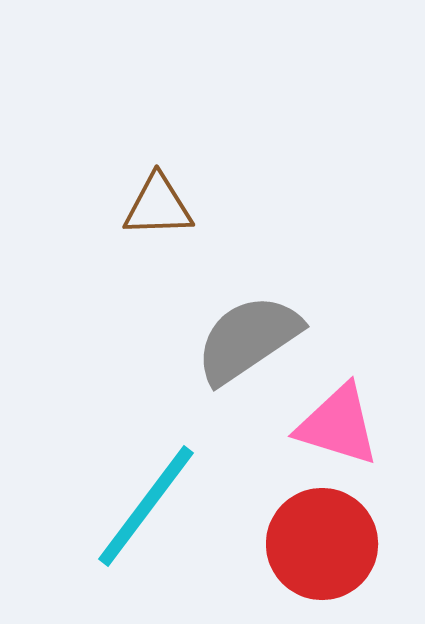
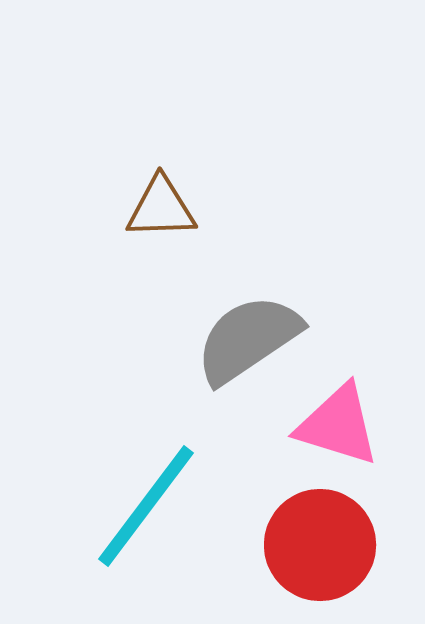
brown triangle: moved 3 px right, 2 px down
red circle: moved 2 px left, 1 px down
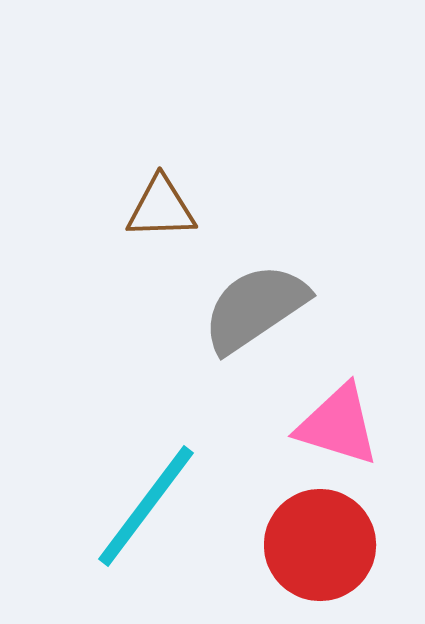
gray semicircle: moved 7 px right, 31 px up
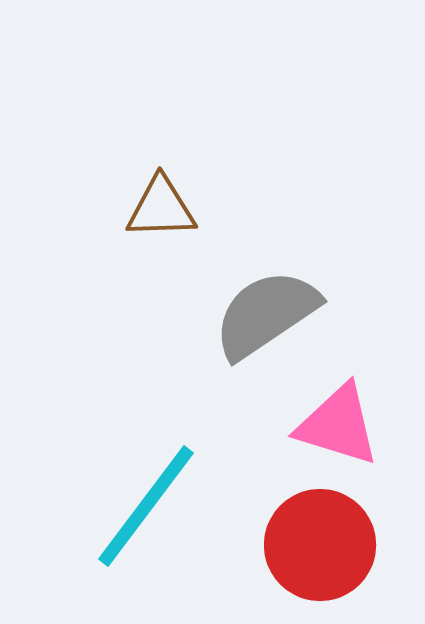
gray semicircle: moved 11 px right, 6 px down
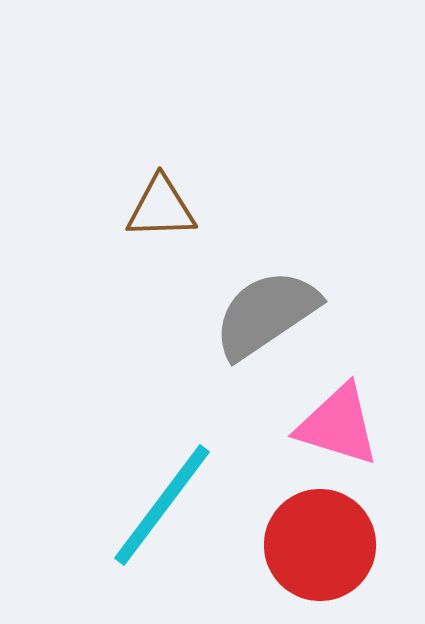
cyan line: moved 16 px right, 1 px up
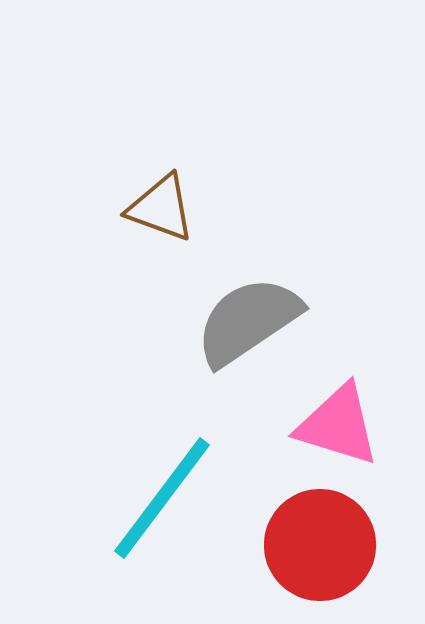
brown triangle: rotated 22 degrees clockwise
gray semicircle: moved 18 px left, 7 px down
cyan line: moved 7 px up
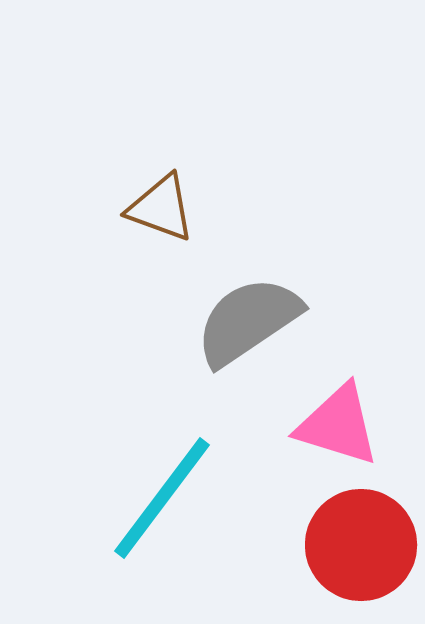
red circle: moved 41 px right
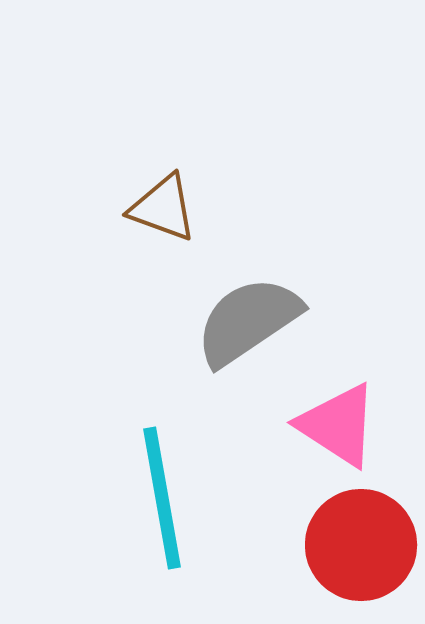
brown triangle: moved 2 px right
pink triangle: rotated 16 degrees clockwise
cyan line: rotated 47 degrees counterclockwise
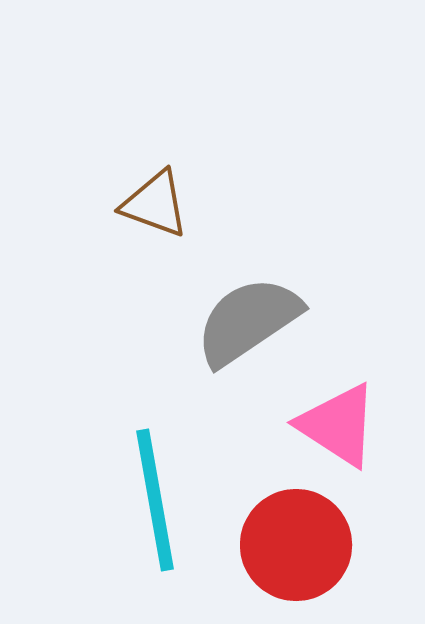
brown triangle: moved 8 px left, 4 px up
cyan line: moved 7 px left, 2 px down
red circle: moved 65 px left
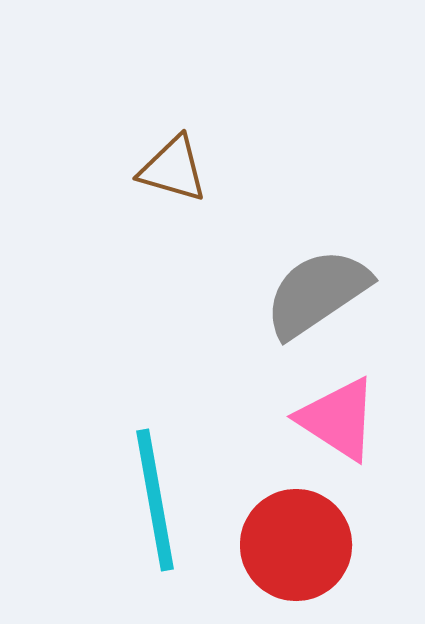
brown triangle: moved 18 px right, 35 px up; rotated 4 degrees counterclockwise
gray semicircle: moved 69 px right, 28 px up
pink triangle: moved 6 px up
